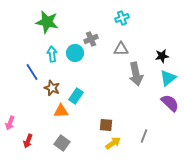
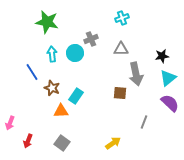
brown square: moved 14 px right, 32 px up
gray line: moved 14 px up
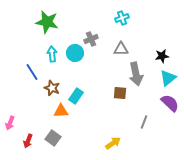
gray square: moved 9 px left, 5 px up
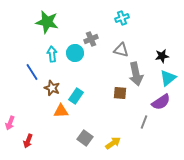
gray triangle: moved 1 px down; rotated 14 degrees clockwise
purple semicircle: moved 9 px left, 1 px up; rotated 102 degrees clockwise
gray square: moved 32 px right
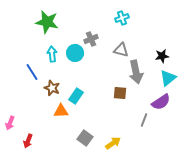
gray arrow: moved 2 px up
gray line: moved 2 px up
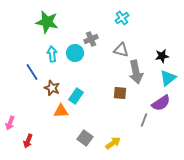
cyan cross: rotated 16 degrees counterclockwise
purple semicircle: moved 1 px down
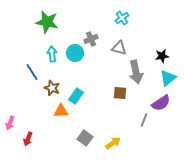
gray triangle: moved 2 px left, 2 px up
red arrow: moved 2 px up
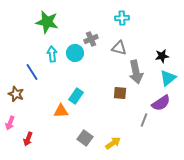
cyan cross: rotated 32 degrees clockwise
brown star: moved 36 px left, 6 px down
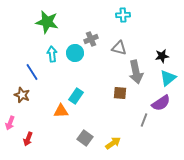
cyan cross: moved 1 px right, 3 px up
brown star: moved 6 px right, 1 px down
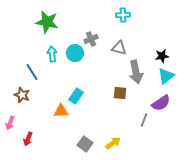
cyan triangle: moved 2 px left, 2 px up
gray square: moved 6 px down
